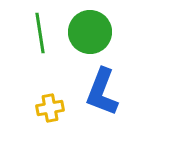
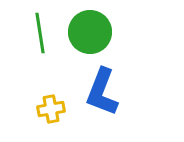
yellow cross: moved 1 px right, 1 px down
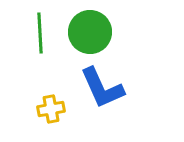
green line: rotated 6 degrees clockwise
blue L-shape: moved 4 px up; rotated 45 degrees counterclockwise
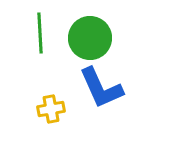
green circle: moved 6 px down
blue L-shape: moved 1 px left
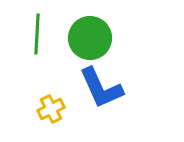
green line: moved 3 px left, 1 px down; rotated 6 degrees clockwise
yellow cross: rotated 16 degrees counterclockwise
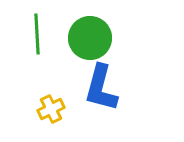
green line: rotated 6 degrees counterclockwise
blue L-shape: rotated 39 degrees clockwise
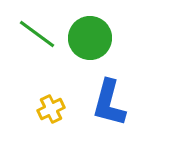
green line: rotated 51 degrees counterclockwise
blue L-shape: moved 8 px right, 15 px down
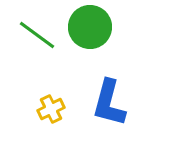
green line: moved 1 px down
green circle: moved 11 px up
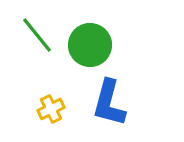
green circle: moved 18 px down
green line: rotated 15 degrees clockwise
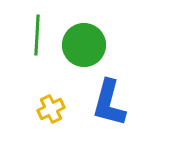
green line: rotated 42 degrees clockwise
green circle: moved 6 px left
